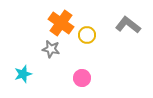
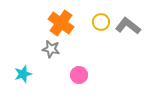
gray L-shape: moved 1 px down
yellow circle: moved 14 px right, 13 px up
pink circle: moved 3 px left, 3 px up
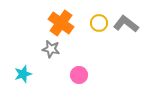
yellow circle: moved 2 px left, 1 px down
gray L-shape: moved 2 px left, 2 px up
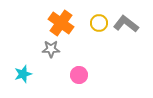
gray star: rotated 12 degrees counterclockwise
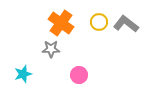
yellow circle: moved 1 px up
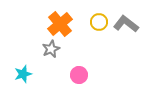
orange cross: moved 1 px left, 1 px down; rotated 15 degrees clockwise
gray star: rotated 24 degrees counterclockwise
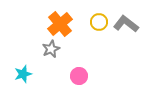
pink circle: moved 1 px down
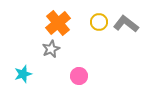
orange cross: moved 2 px left, 1 px up
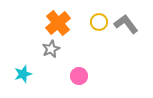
gray L-shape: rotated 15 degrees clockwise
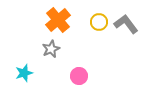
orange cross: moved 3 px up
cyan star: moved 1 px right, 1 px up
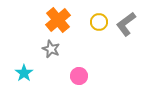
gray L-shape: rotated 90 degrees counterclockwise
gray star: rotated 24 degrees counterclockwise
cyan star: rotated 18 degrees counterclockwise
